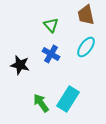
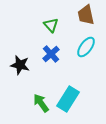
blue cross: rotated 18 degrees clockwise
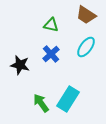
brown trapezoid: rotated 45 degrees counterclockwise
green triangle: rotated 35 degrees counterclockwise
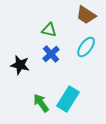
green triangle: moved 2 px left, 5 px down
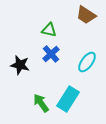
cyan ellipse: moved 1 px right, 15 px down
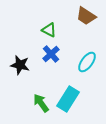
brown trapezoid: moved 1 px down
green triangle: rotated 14 degrees clockwise
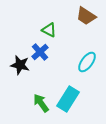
blue cross: moved 11 px left, 2 px up
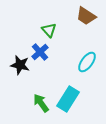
green triangle: rotated 21 degrees clockwise
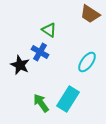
brown trapezoid: moved 4 px right, 2 px up
green triangle: rotated 14 degrees counterclockwise
blue cross: rotated 18 degrees counterclockwise
black star: rotated 12 degrees clockwise
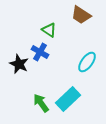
brown trapezoid: moved 9 px left, 1 px down
black star: moved 1 px left, 1 px up
cyan rectangle: rotated 15 degrees clockwise
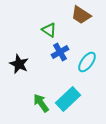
blue cross: moved 20 px right; rotated 30 degrees clockwise
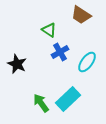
black star: moved 2 px left
